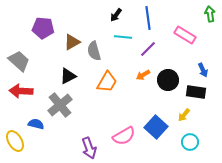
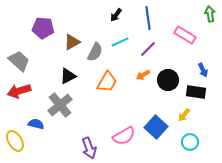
cyan line: moved 3 px left, 5 px down; rotated 30 degrees counterclockwise
gray semicircle: moved 1 px right, 1 px down; rotated 138 degrees counterclockwise
red arrow: moved 2 px left; rotated 20 degrees counterclockwise
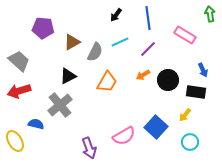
yellow arrow: moved 1 px right
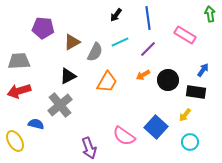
gray trapezoid: rotated 45 degrees counterclockwise
blue arrow: rotated 120 degrees counterclockwise
pink semicircle: rotated 65 degrees clockwise
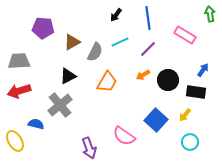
blue square: moved 7 px up
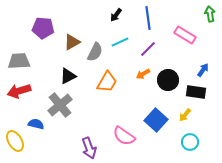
orange arrow: moved 1 px up
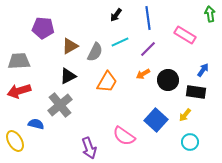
brown triangle: moved 2 px left, 4 px down
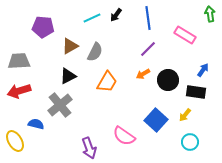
purple pentagon: moved 1 px up
cyan line: moved 28 px left, 24 px up
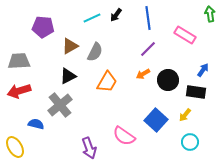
yellow ellipse: moved 6 px down
